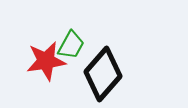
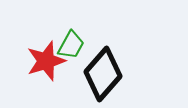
red star: rotated 9 degrees counterclockwise
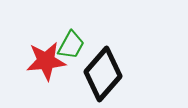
red star: rotated 12 degrees clockwise
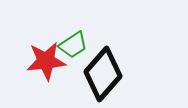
green trapezoid: moved 2 px right; rotated 28 degrees clockwise
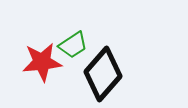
red star: moved 4 px left, 1 px down
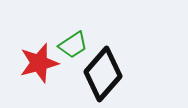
red star: moved 3 px left, 1 px down; rotated 9 degrees counterclockwise
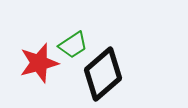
black diamond: rotated 8 degrees clockwise
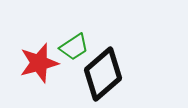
green trapezoid: moved 1 px right, 2 px down
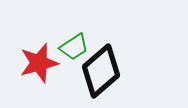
black diamond: moved 2 px left, 3 px up
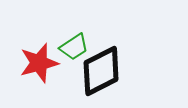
black diamond: rotated 14 degrees clockwise
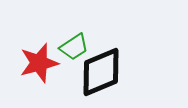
black diamond: moved 1 px down; rotated 4 degrees clockwise
